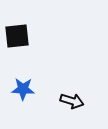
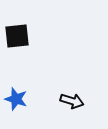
blue star: moved 7 px left, 10 px down; rotated 15 degrees clockwise
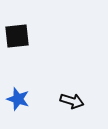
blue star: moved 2 px right
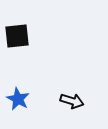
blue star: rotated 10 degrees clockwise
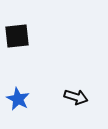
black arrow: moved 4 px right, 4 px up
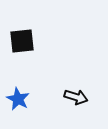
black square: moved 5 px right, 5 px down
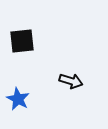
black arrow: moved 5 px left, 16 px up
